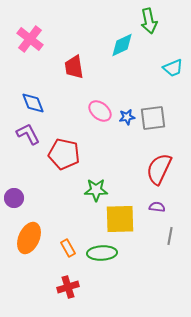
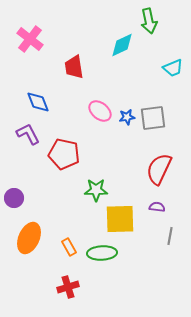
blue diamond: moved 5 px right, 1 px up
orange rectangle: moved 1 px right, 1 px up
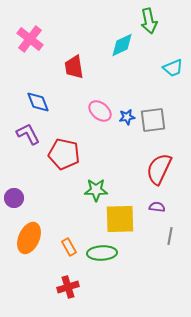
gray square: moved 2 px down
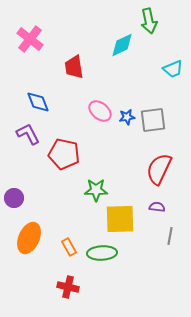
cyan trapezoid: moved 1 px down
red cross: rotated 30 degrees clockwise
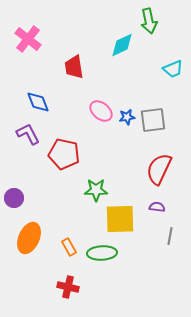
pink cross: moved 2 px left
pink ellipse: moved 1 px right
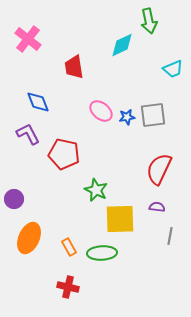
gray square: moved 5 px up
green star: rotated 25 degrees clockwise
purple circle: moved 1 px down
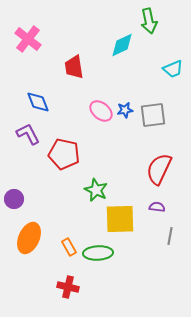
blue star: moved 2 px left, 7 px up
green ellipse: moved 4 px left
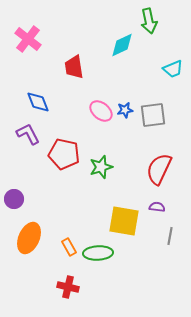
green star: moved 5 px right, 23 px up; rotated 30 degrees clockwise
yellow square: moved 4 px right, 2 px down; rotated 12 degrees clockwise
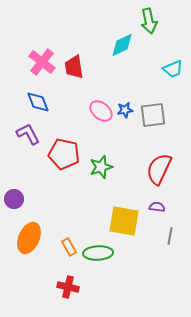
pink cross: moved 14 px right, 23 px down
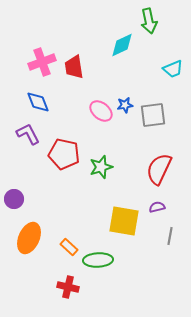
pink cross: rotated 32 degrees clockwise
blue star: moved 5 px up
purple semicircle: rotated 21 degrees counterclockwise
orange rectangle: rotated 18 degrees counterclockwise
green ellipse: moved 7 px down
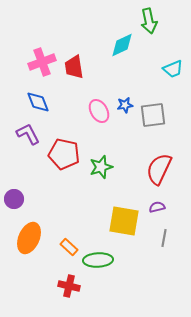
pink ellipse: moved 2 px left; rotated 20 degrees clockwise
gray line: moved 6 px left, 2 px down
red cross: moved 1 px right, 1 px up
